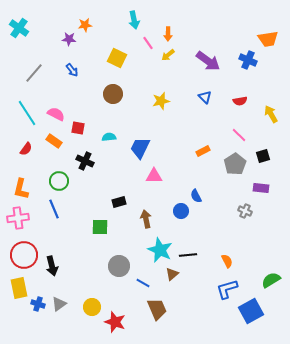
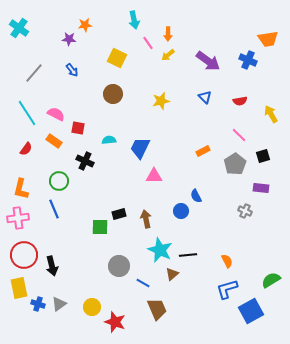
cyan semicircle at (109, 137): moved 3 px down
black rectangle at (119, 202): moved 12 px down
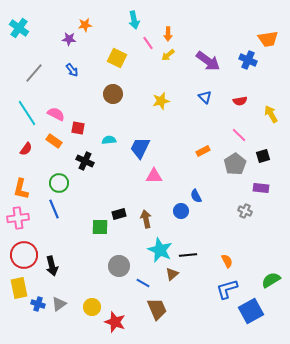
green circle at (59, 181): moved 2 px down
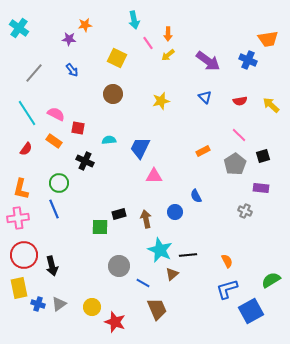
yellow arrow at (271, 114): moved 9 px up; rotated 18 degrees counterclockwise
blue circle at (181, 211): moved 6 px left, 1 px down
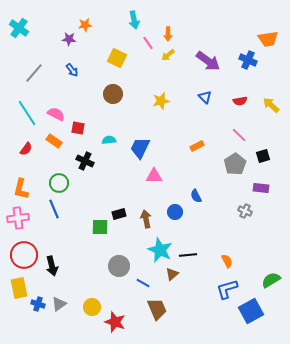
orange rectangle at (203, 151): moved 6 px left, 5 px up
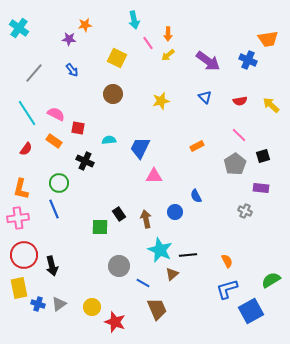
black rectangle at (119, 214): rotated 72 degrees clockwise
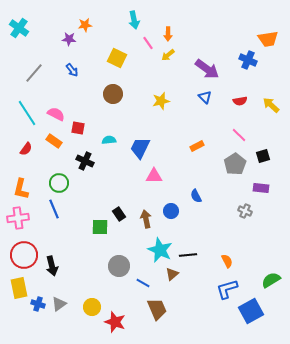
purple arrow at (208, 61): moved 1 px left, 8 px down
blue circle at (175, 212): moved 4 px left, 1 px up
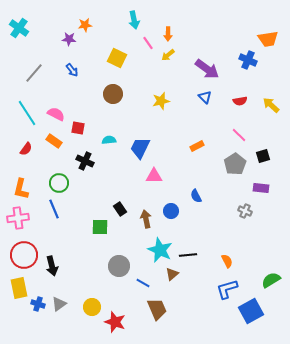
black rectangle at (119, 214): moved 1 px right, 5 px up
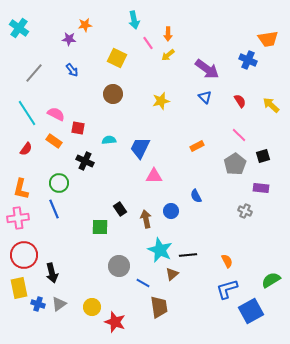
red semicircle at (240, 101): rotated 112 degrees counterclockwise
black arrow at (52, 266): moved 7 px down
brown trapezoid at (157, 309): moved 2 px right, 2 px up; rotated 15 degrees clockwise
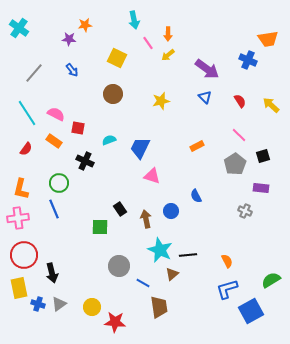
cyan semicircle at (109, 140): rotated 16 degrees counterclockwise
pink triangle at (154, 176): moved 2 px left; rotated 18 degrees clockwise
red star at (115, 322): rotated 15 degrees counterclockwise
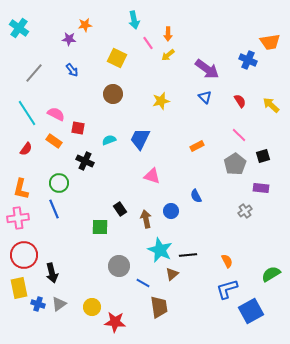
orange trapezoid at (268, 39): moved 2 px right, 3 px down
blue trapezoid at (140, 148): moved 9 px up
gray cross at (245, 211): rotated 32 degrees clockwise
green semicircle at (271, 280): moved 6 px up
